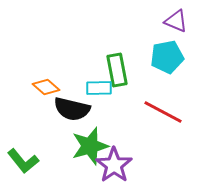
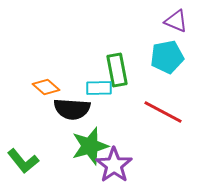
black semicircle: rotated 9 degrees counterclockwise
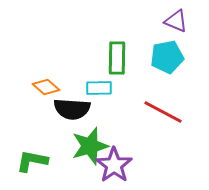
green rectangle: moved 12 px up; rotated 12 degrees clockwise
green L-shape: moved 9 px right; rotated 140 degrees clockwise
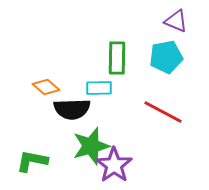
cyan pentagon: moved 1 px left
black semicircle: rotated 6 degrees counterclockwise
green star: moved 1 px right
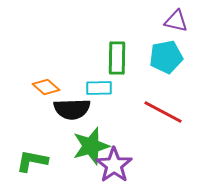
purple triangle: rotated 10 degrees counterclockwise
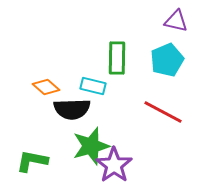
cyan pentagon: moved 1 px right, 3 px down; rotated 12 degrees counterclockwise
cyan rectangle: moved 6 px left, 2 px up; rotated 15 degrees clockwise
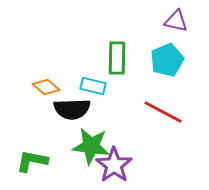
green star: rotated 24 degrees clockwise
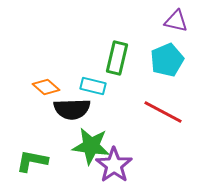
green rectangle: rotated 12 degrees clockwise
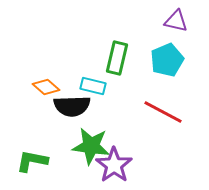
black semicircle: moved 3 px up
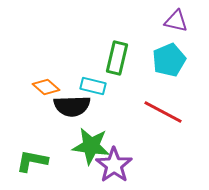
cyan pentagon: moved 2 px right
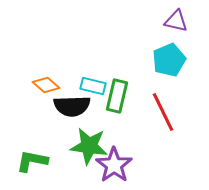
green rectangle: moved 38 px down
orange diamond: moved 2 px up
red line: rotated 36 degrees clockwise
green star: moved 2 px left
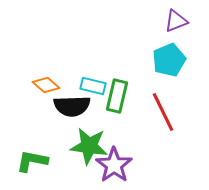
purple triangle: rotated 35 degrees counterclockwise
